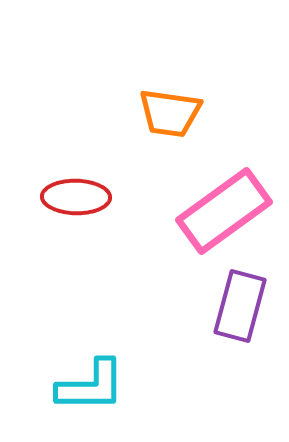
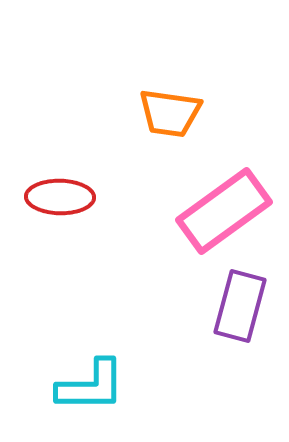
red ellipse: moved 16 px left
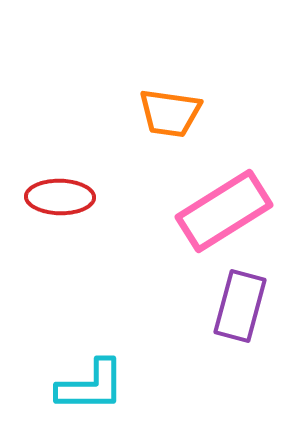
pink rectangle: rotated 4 degrees clockwise
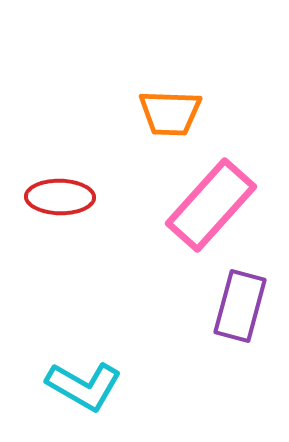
orange trapezoid: rotated 6 degrees counterclockwise
pink rectangle: moved 13 px left, 6 px up; rotated 16 degrees counterclockwise
cyan L-shape: moved 7 px left; rotated 30 degrees clockwise
